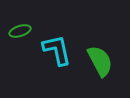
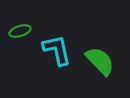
green semicircle: rotated 16 degrees counterclockwise
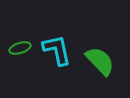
green ellipse: moved 17 px down
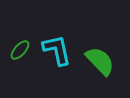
green ellipse: moved 2 px down; rotated 30 degrees counterclockwise
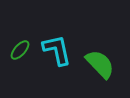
green semicircle: moved 3 px down
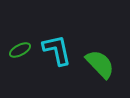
green ellipse: rotated 20 degrees clockwise
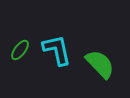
green ellipse: rotated 25 degrees counterclockwise
